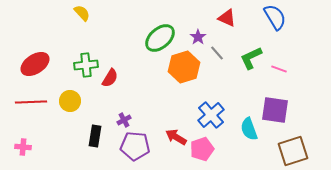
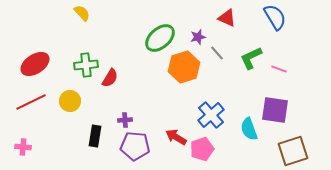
purple star: rotated 21 degrees clockwise
red line: rotated 24 degrees counterclockwise
purple cross: moved 1 px right; rotated 24 degrees clockwise
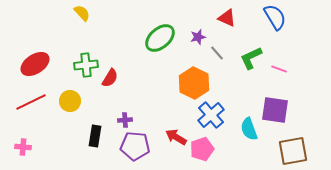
orange hexagon: moved 10 px right, 16 px down; rotated 16 degrees counterclockwise
brown square: rotated 8 degrees clockwise
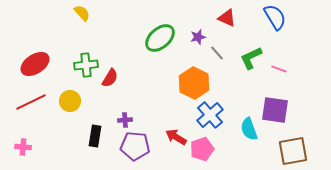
blue cross: moved 1 px left
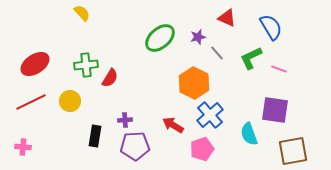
blue semicircle: moved 4 px left, 10 px down
cyan semicircle: moved 5 px down
red arrow: moved 3 px left, 12 px up
purple pentagon: rotated 8 degrees counterclockwise
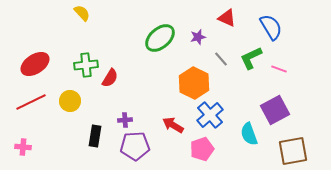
gray line: moved 4 px right, 6 px down
purple square: rotated 36 degrees counterclockwise
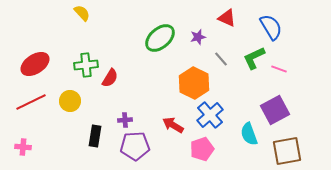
green L-shape: moved 3 px right
brown square: moved 6 px left
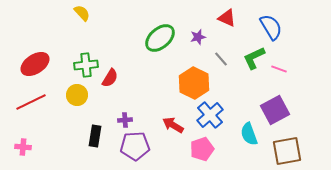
yellow circle: moved 7 px right, 6 px up
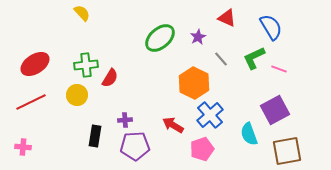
purple star: rotated 14 degrees counterclockwise
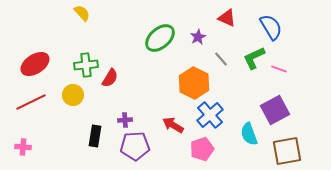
yellow circle: moved 4 px left
